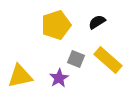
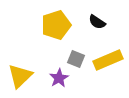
black semicircle: rotated 114 degrees counterclockwise
yellow rectangle: rotated 64 degrees counterclockwise
yellow triangle: rotated 32 degrees counterclockwise
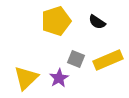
yellow pentagon: moved 4 px up
yellow triangle: moved 6 px right, 2 px down
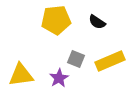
yellow pentagon: moved 1 px up; rotated 12 degrees clockwise
yellow rectangle: moved 2 px right, 1 px down
yellow triangle: moved 5 px left, 3 px up; rotated 36 degrees clockwise
